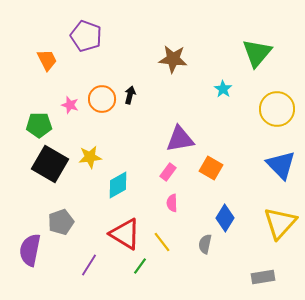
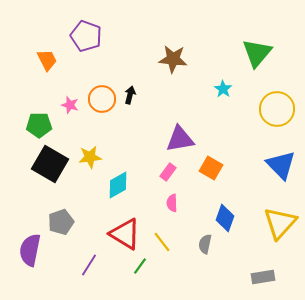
blue diamond: rotated 12 degrees counterclockwise
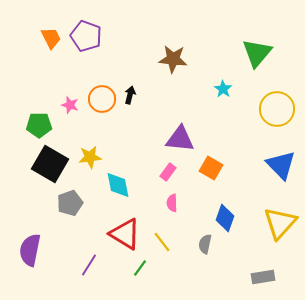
orange trapezoid: moved 4 px right, 22 px up
purple triangle: rotated 16 degrees clockwise
cyan diamond: rotated 72 degrees counterclockwise
gray pentagon: moved 9 px right, 19 px up
green line: moved 2 px down
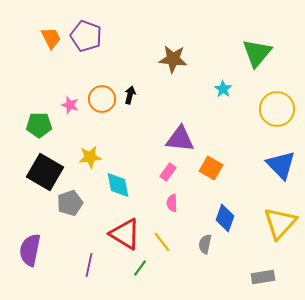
black square: moved 5 px left, 8 px down
purple line: rotated 20 degrees counterclockwise
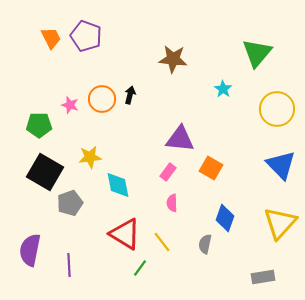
purple line: moved 20 px left; rotated 15 degrees counterclockwise
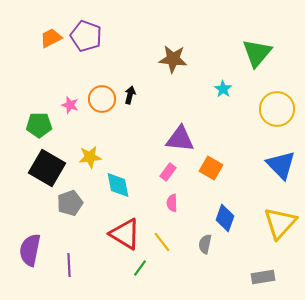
orange trapezoid: rotated 90 degrees counterclockwise
black square: moved 2 px right, 4 px up
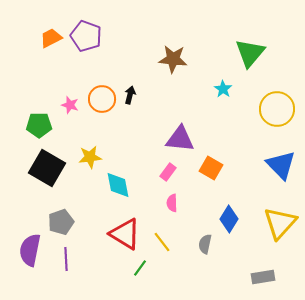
green triangle: moved 7 px left
gray pentagon: moved 9 px left, 19 px down
blue diamond: moved 4 px right, 1 px down; rotated 12 degrees clockwise
purple line: moved 3 px left, 6 px up
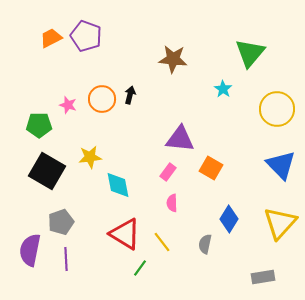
pink star: moved 2 px left
black square: moved 3 px down
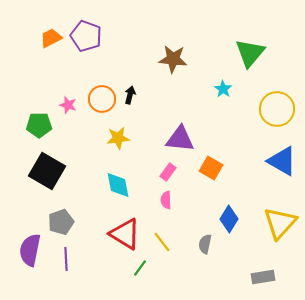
yellow star: moved 28 px right, 19 px up
blue triangle: moved 1 px right, 4 px up; rotated 16 degrees counterclockwise
pink semicircle: moved 6 px left, 3 px up
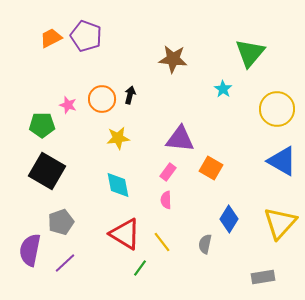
green pentagon: moved 3 px right
purple line: moved 1 px left, 4 px down; rotated 50 degrees clockwise
